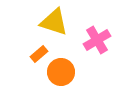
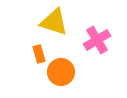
orange rectangle: rotated 66 degrees counterclockwise
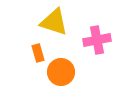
pink cross: rotated 20 degrees clockwise
orange rectangle: moved 1 px left, 1 px up
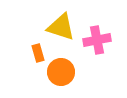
yellow triangle: moved 7 px right, 5 px down
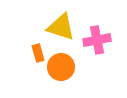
orange circle: moved 5 px up
